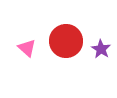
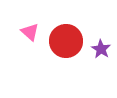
pink triangle: moved 3 px right, 16 px up
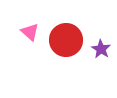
red circle: moved 1 px up
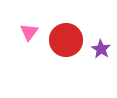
pink triangle: moved 1 px left; rotated 24 degrees clockwise
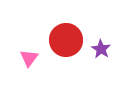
pink triangle: moved 26 px down
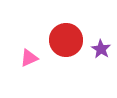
pink triangle: rotated 30 degrees clockwise
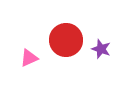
purple star: rotated 12 degrees counterclockwise
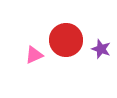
pink triangle: moved 5 px right, 3 px up
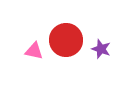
pink triangle: moved 4 px up; rotated 36 degrees clockwise
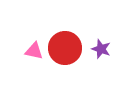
red circle: moved 1 px left, 8 px down
